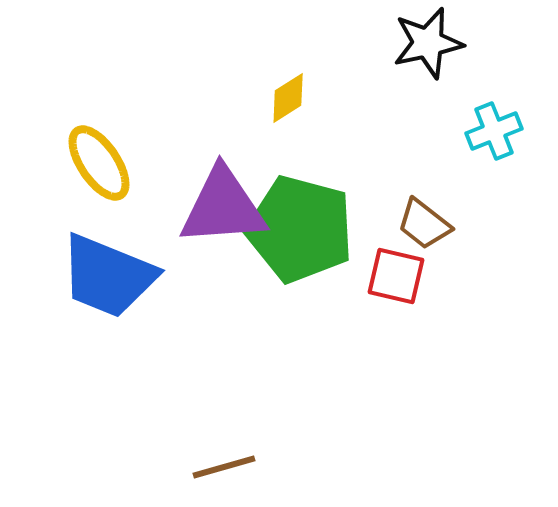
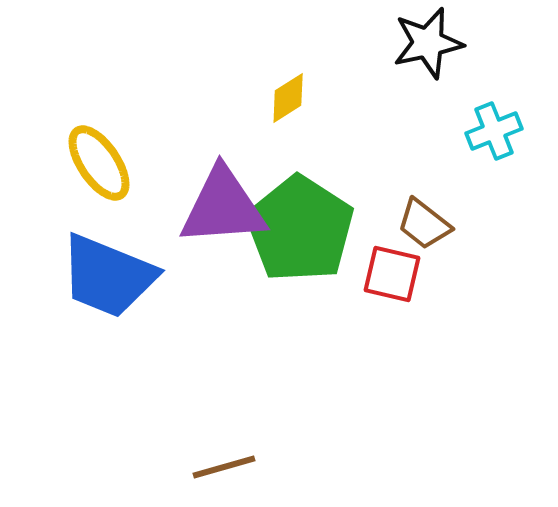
green pentagon: rotated 18 degrees clockwise
red square: moved 4 px left, 2 px up
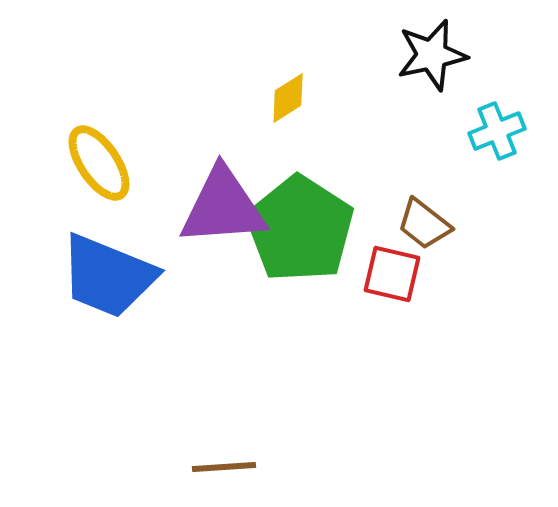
black star: moved 4 px right, 12 px down
cyan cross: moved 3 px right
brown line: rotated 12 degrees clockwise
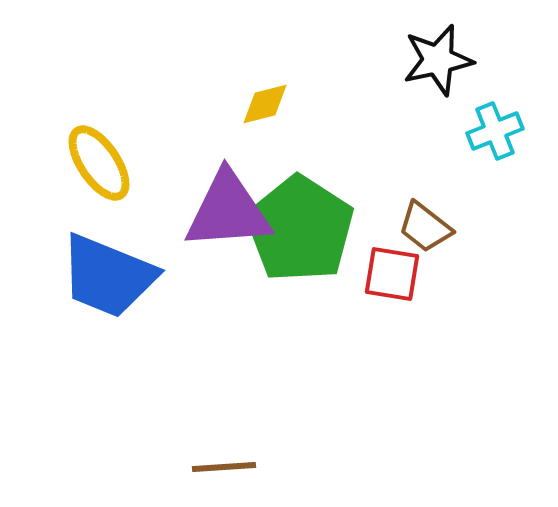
black star: moved 6 px right, 5 px down
yellow diamond: moved 23 px left, 6 px down; rotated 18 degrees clockwise
cyan cross: moved 2 px left
purple triangle: moved 5 px right, 4 px down
brown trapezoid: moved 1 px right, 3 px down
red square: rotated 4 degrees counterclockwise
